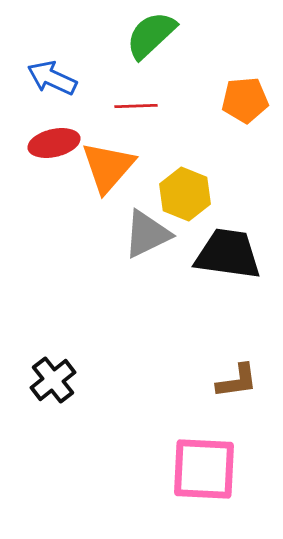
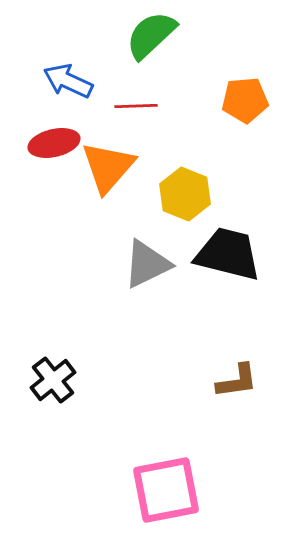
blue arrow: moved 16 px right, 3 px down
gray triangle: moved 30 px down
black trapezoid: rotated 6 degrees clockwise
pink square: moved 38 px left, 21 px down; rotated 14 degrees counterclockwise
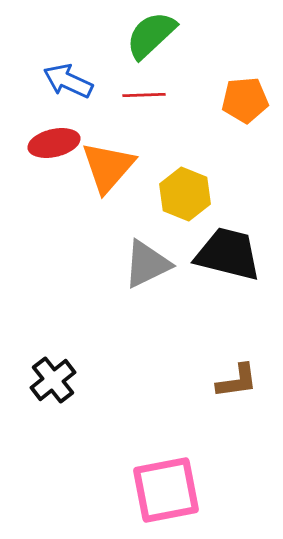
red line: moved 8 px right, 11 px up
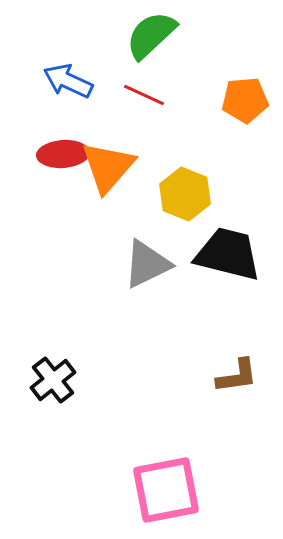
red line: rotated 27 degrees clockwise
red ellipse: moved 9 px right, 11 px down; rotated 9 degrees clockwise
brown L-shape: moved 5 px up
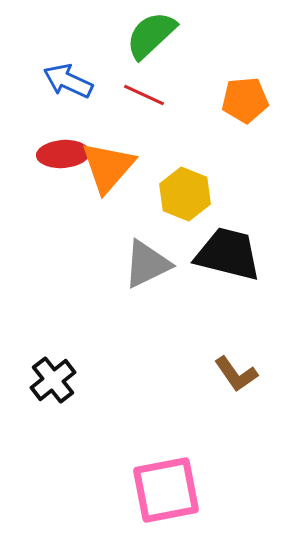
brown L-shape: moved 1 px left, 2 px up; rotated 63 degrees clockwise
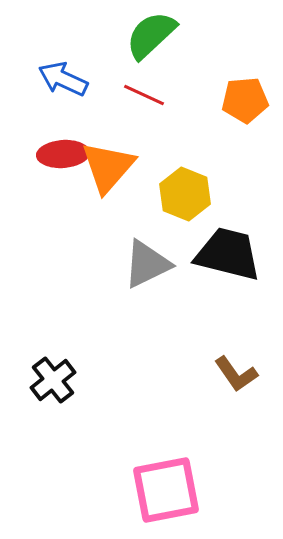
blue arrow: moved 5 px left, 2 px up
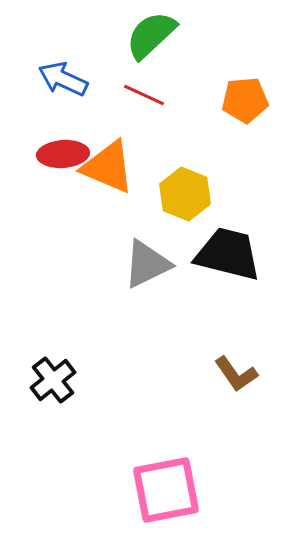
orange triangle: rotated 48 degrees counterclockwise
